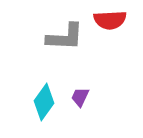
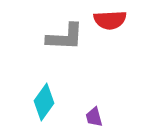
purple trapezoid: moved 14 px right, 20 px down; rotated 40 degrees counterclockwise
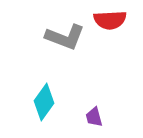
gray L-shape: rotated 18 degrees clockwise
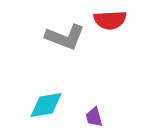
cyan diamond: moved 2 px right, 3 px down; rotated 45 degrees clockwise
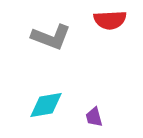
gray L-shape: moved 14 px left
